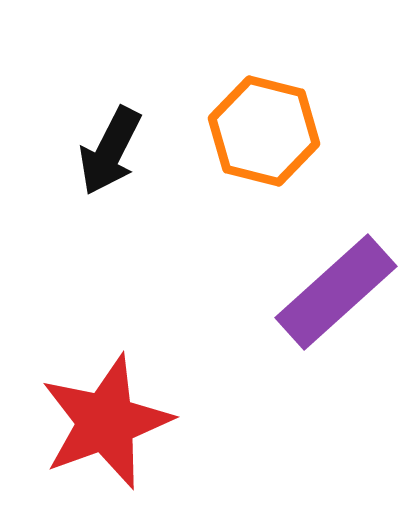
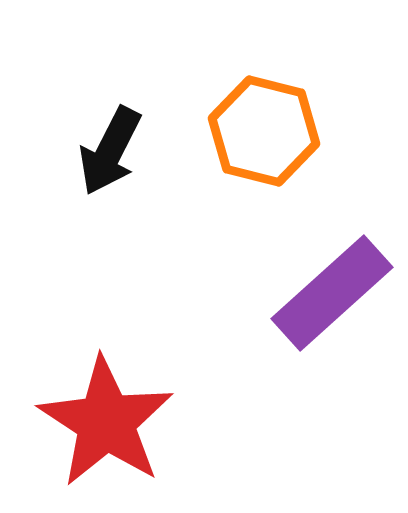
purple rectangle: moved 4 px left, 1 px down
red star: rotated 19 degrees counterclockwise
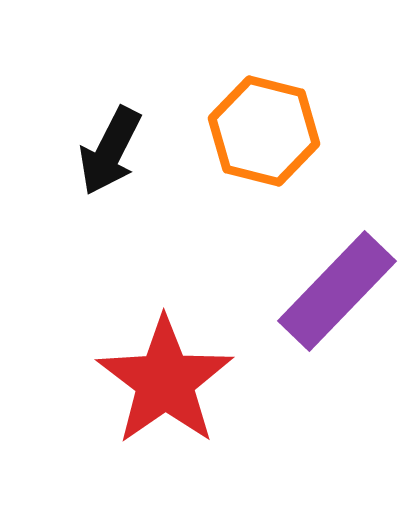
purple rectangle: moved 5 px right, 2 px up; rotated 4 degrees counterclockwise
red star: moved 59 px right, 41 px up; rotated 4 degrees clockwise
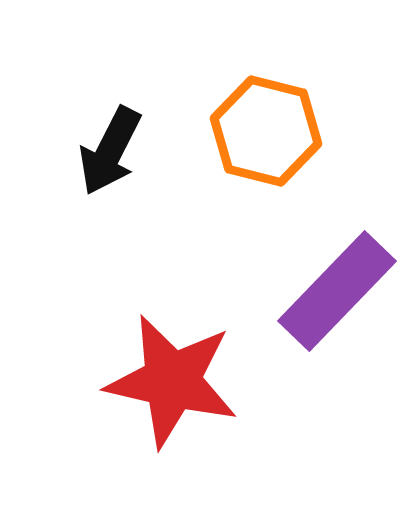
orange hexagon: moved 2 px right
red star: moved 7 px right; rotated 24 degrees counterclockwise
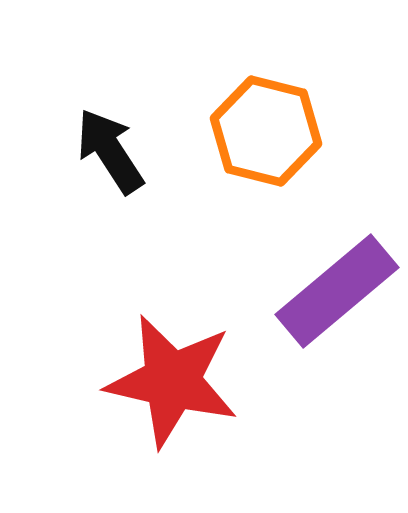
black arrow: rotated 120 degrees clockwise
purple rectangle: rotated 6 degrees clockwise
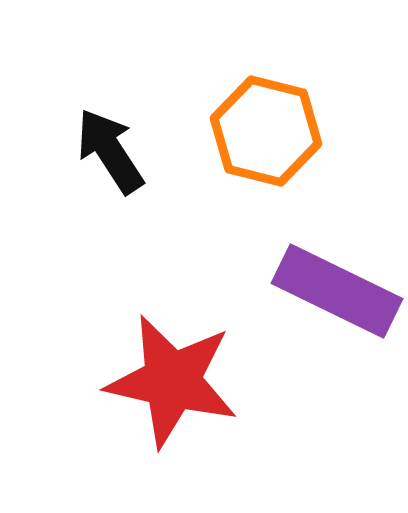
purple rectangle: rotated 66 degrees clockwise
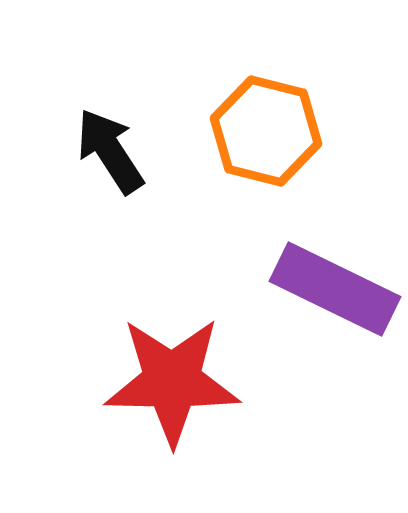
purple rectangle: moved 2 px left, 2 px up
red star: rotated 12 degrees counterclockwise
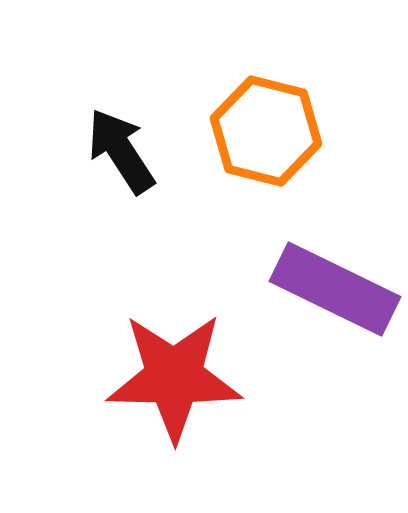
black arrow: moved 11 px right
red star: moved 2 px right, 4 px up
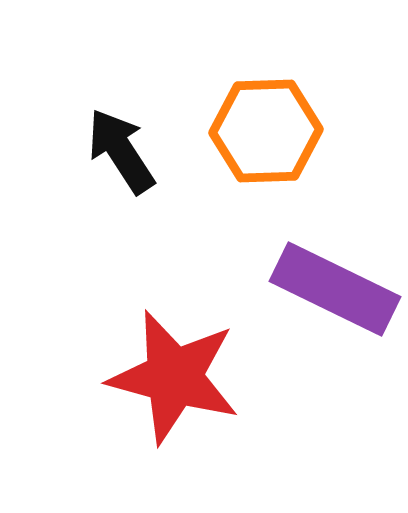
orange hexagon: rotated 16 degrees counterclockwise
red star: rotated 14 degrees clockwise
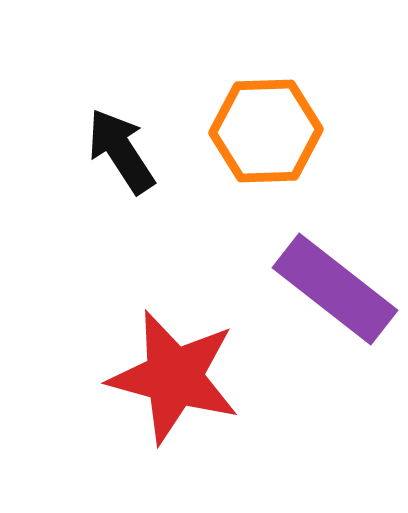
purple rectangle: rotated 12 degrees clockwise
